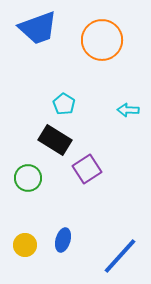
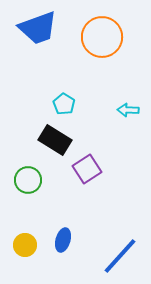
orange circle: moved 3 px up
green circle: moved 2 px down
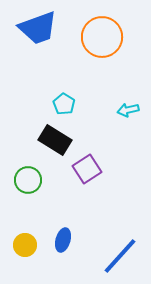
cyan arrow: rotated 15 degrees counterclockwise
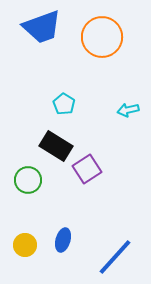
blue trapezoid: moved 4 px right, 1 px up
black rectangle: moved 1 px right, 6 px down
blue line: moved 5 px left, 1 px down
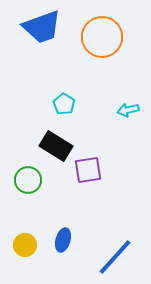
purple square: moved 1 px right, 1 px down; rotated 24 degrees clockwise
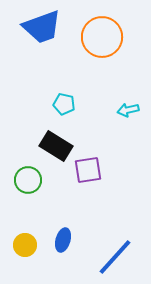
cyan pentagon: rotated 20 degrees counterclockwise
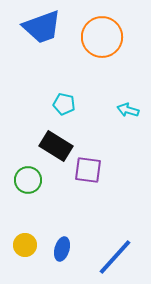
cyan arrow: rotated 30 degrees clockwise
purple square: rotated 16 degrees clockwise
blue ellipse: moved 1 px left, 9 px down
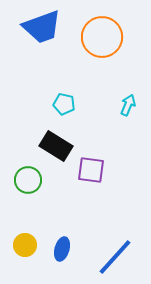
cyan arrow: moved 5 px up; rotated 95 degrees clockwise
purple square: moved 3 px right
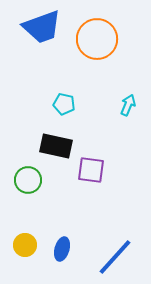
orange circle: moved 5 px left, 2 px down
black rectangle: rotated 20 degrees counterclockwise
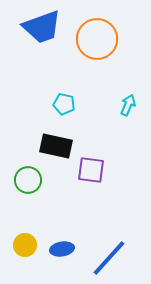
blue ellipse: rotated 65 degrees clockwise
blue line: moved 6 px left, 1 px down
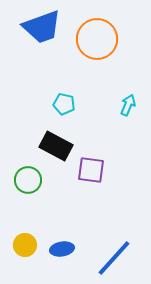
black rectangle: rotated 16 degrees clockwise
blue line: moved 5 px right
